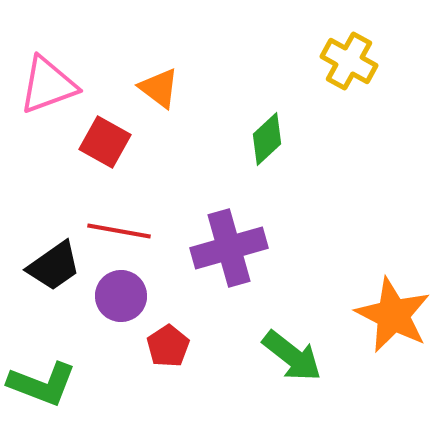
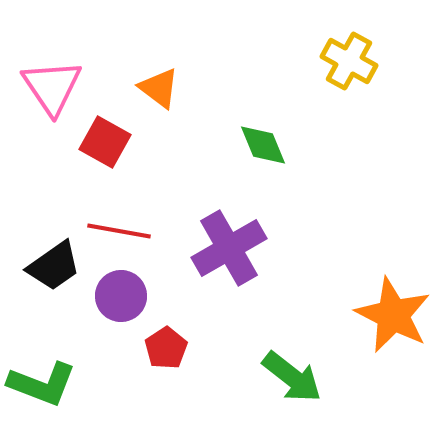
pink triangle: moved 4 px right, 2 px down; rotated 44 degrees counterclockwise
green diamond: moved 4 px left, 6 px down; rotated 70 degrees counterclockwise
purple cross: rotated 14 degrees counterclockwise
red pentagon: moved 2 px left, 2 px down
green arrow: moved 21 px down
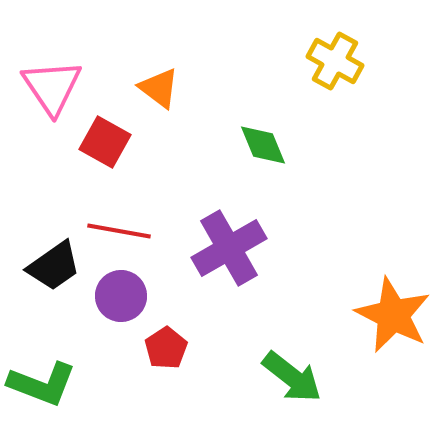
yellow cross: moved 14 px left
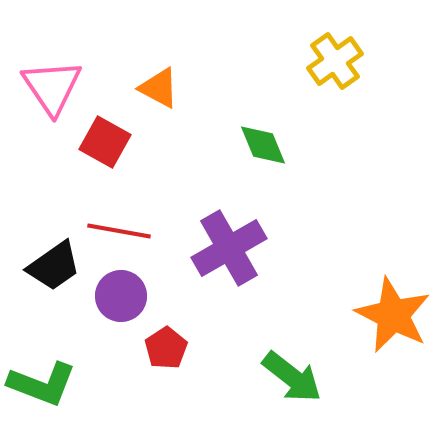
yellow cross: rotated 26 degrees clockwise
orange triangle: rotated 9 degrees counterclockwise
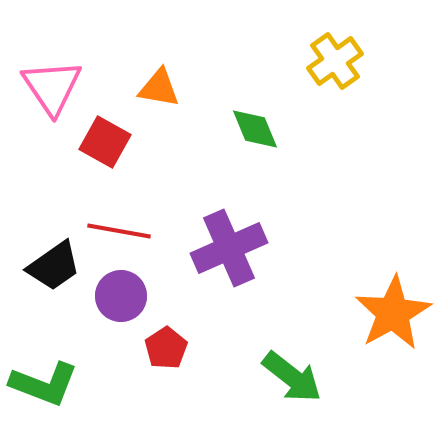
orange triangle: rotated 18 degrees counterclockwise
green diamond: moved 8 px left, 16 px up
purple cross: rotated 6 degrees clockwise
orange star: moved 2 px up; rotated 16 degrees clockwise
green L-shape: moved 2 px right
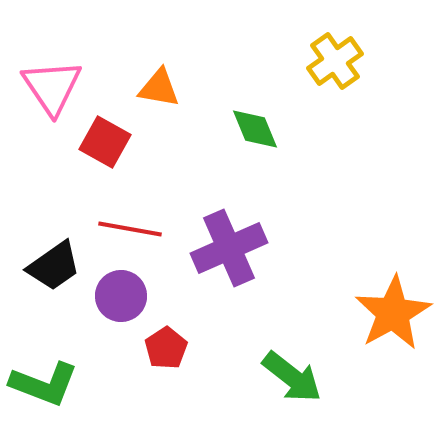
red line: moved 11 px right, 2 px up
